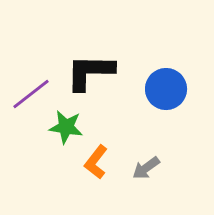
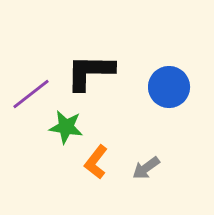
blue circle: moved 3 px right, 2 px up
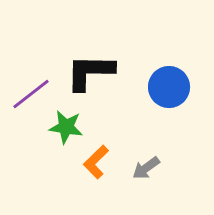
orange L-shape: rotated 8 degrees clockwise
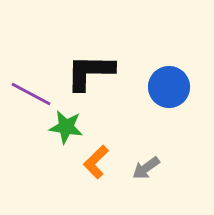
purple line: rotated 66 degrees clockwise
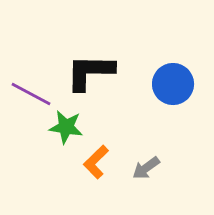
blue circle: moved 4 px right, 3 px up
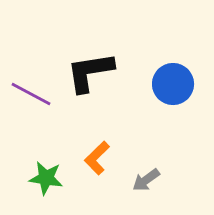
black L-shape: rotated 10 degrees counterclockwise
green star: moved 20 px left, 51 px down
orange L-shape: moved 1 px right, 4 px up
gray arrow: moved 12 px down
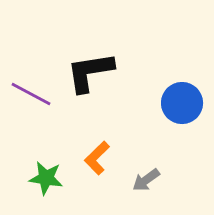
blue circle: moved 9 px right, 19 px down
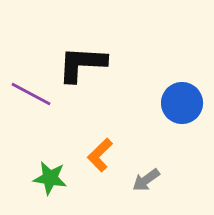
black L-shape: moved 8 px left, 8 px up; rotated 12 degrees clockwise
orange L-shape: moved 3 px right, 3 px up
green star: moved 4 px right
